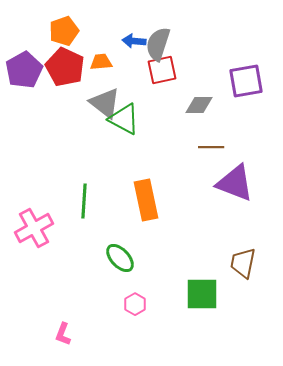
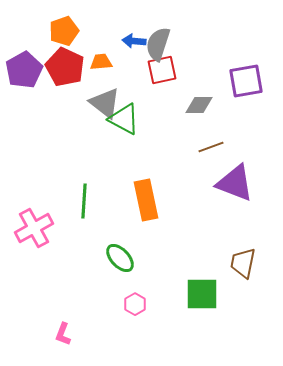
brown line: rotated 20 degrees counterclockwise
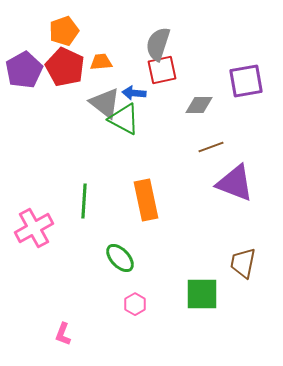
blue arrow: moved 52 px down
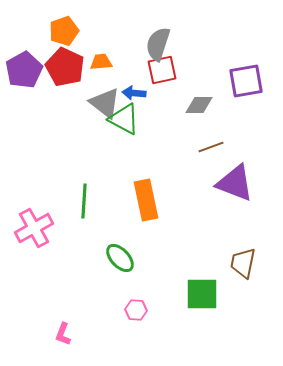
pink hexagon: moved 1 px right, 6 px down; rotated 25 degrees counterclockwise
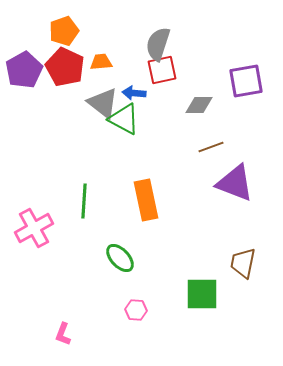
gray triangle: moved 2 px left
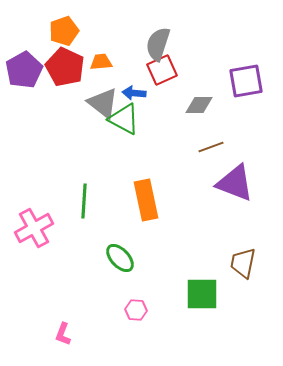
red square: rotated 12 degrees counterclockwise
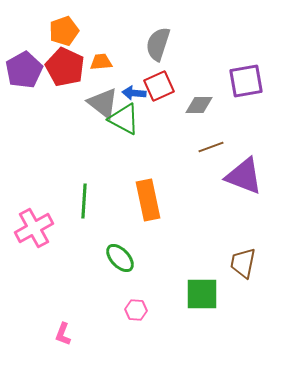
red square: moved 3 px left, 16 px down
purple triangle: moved 9 px right, 7 px up
orange rectangle: moved 2 px right
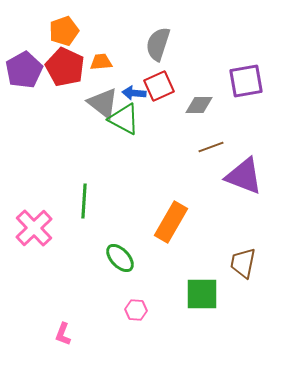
orange rectangle: moved 23 px right, 22 px down; rotated 42 degrees clockwise
pink cross: rotated 15 degrees counterclockwise
